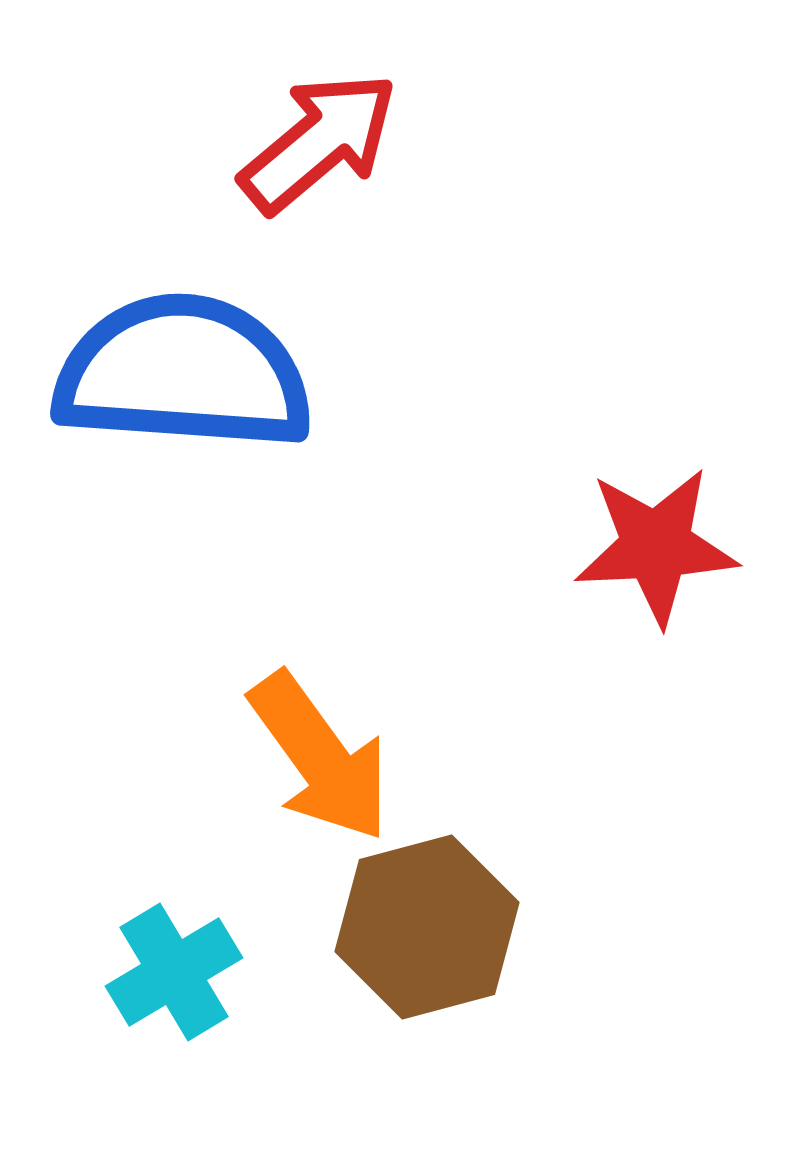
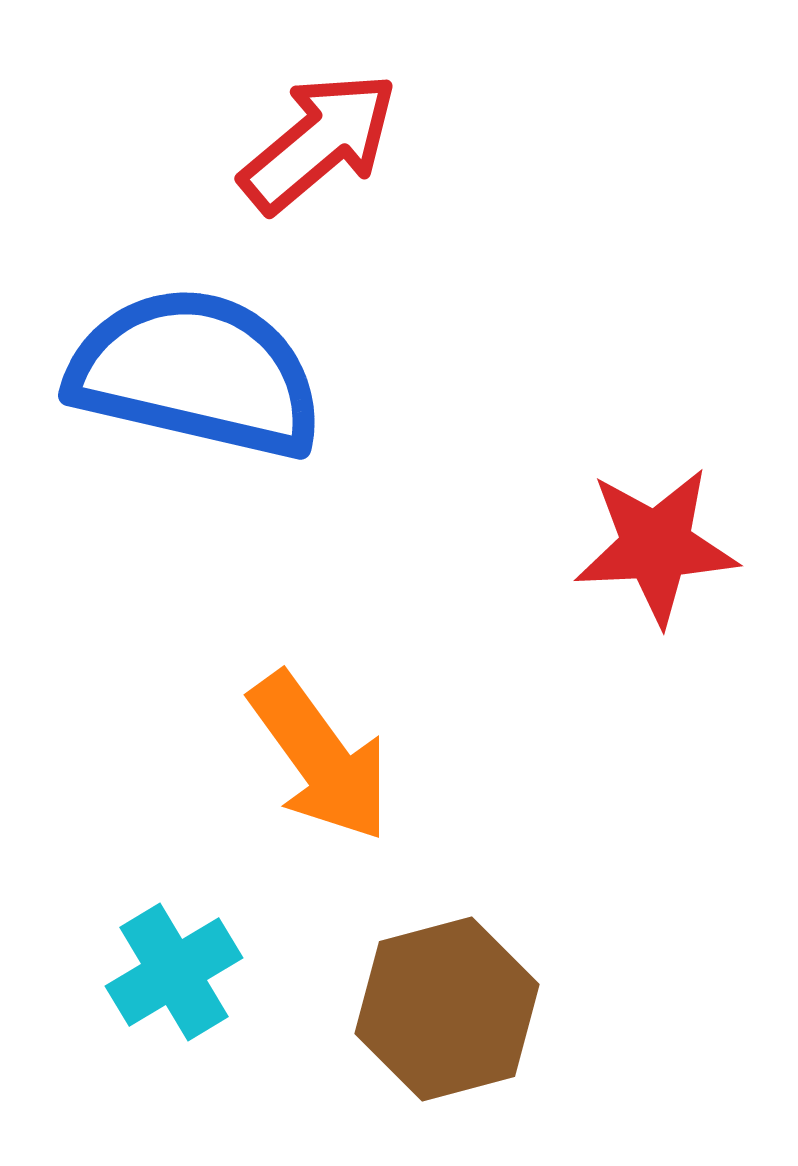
blue semicircle: moved 13 px right; rotated 9 degrees clockwise
brown hexagon: moved 20 px right, 82 px down
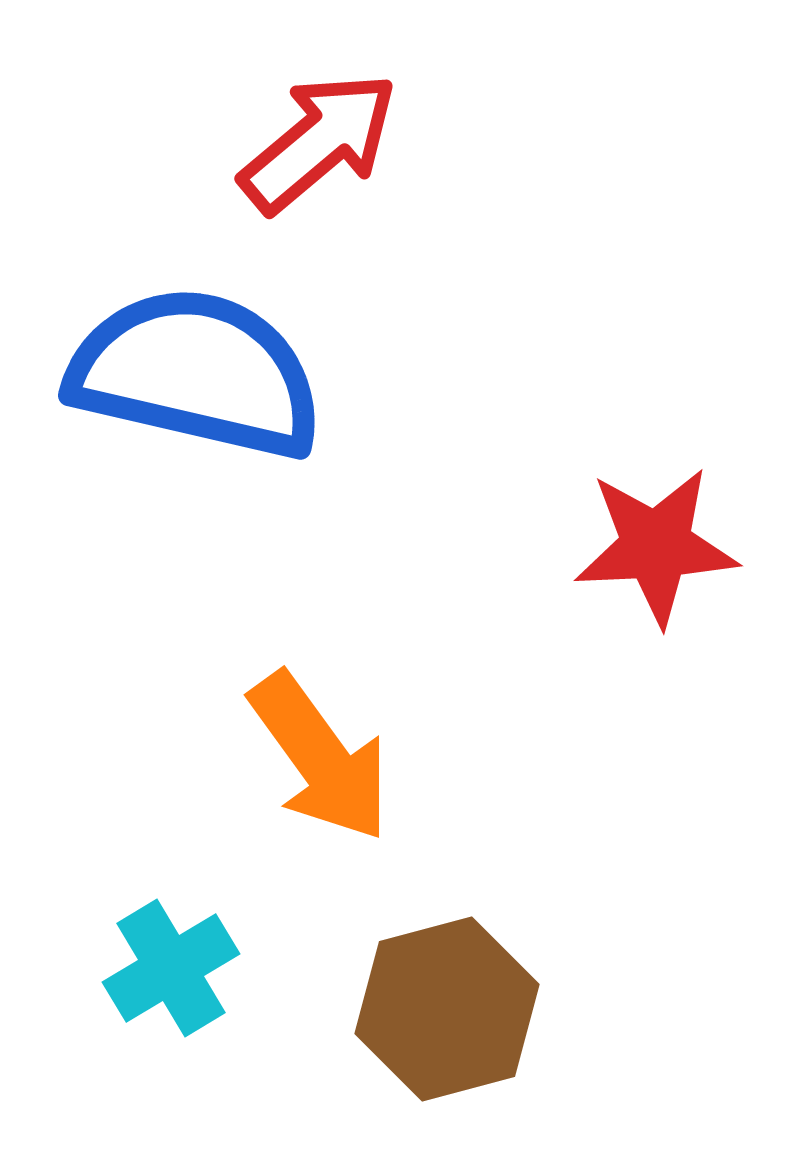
cyan cross: moved 3 px left, 4 px up
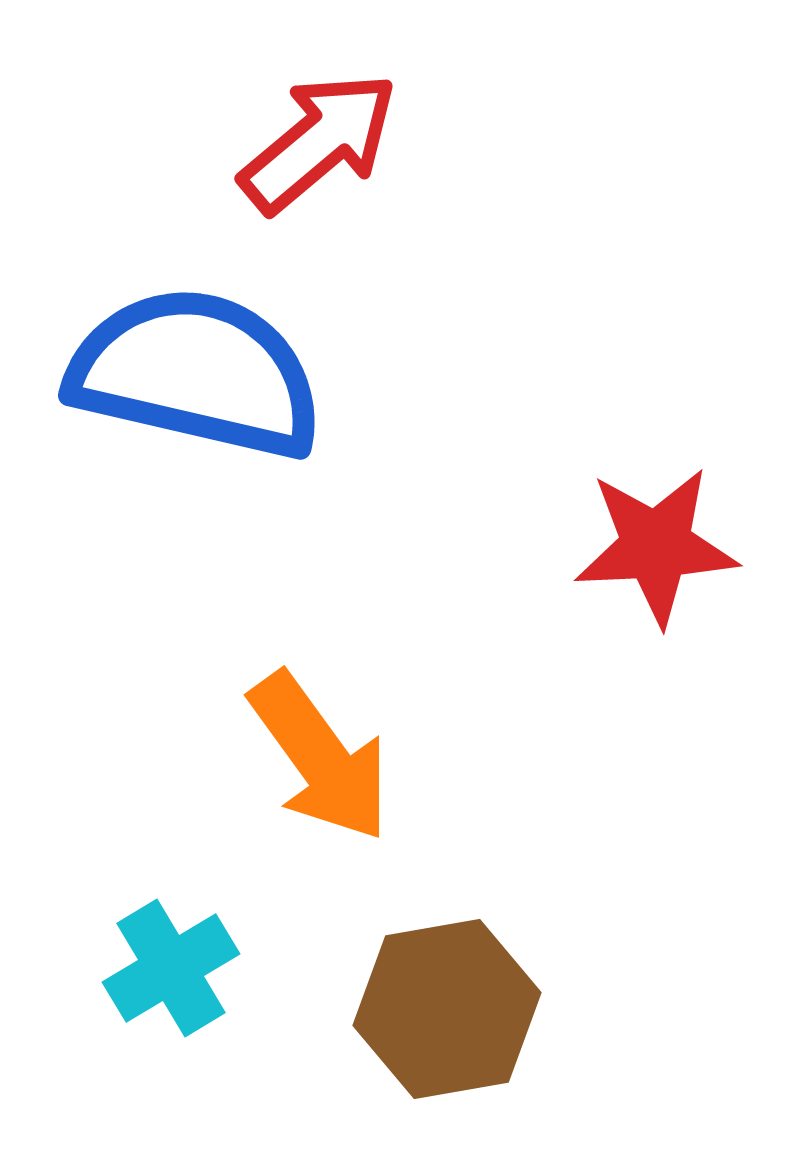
brown hexagon: rotated 5 degrees clockwise
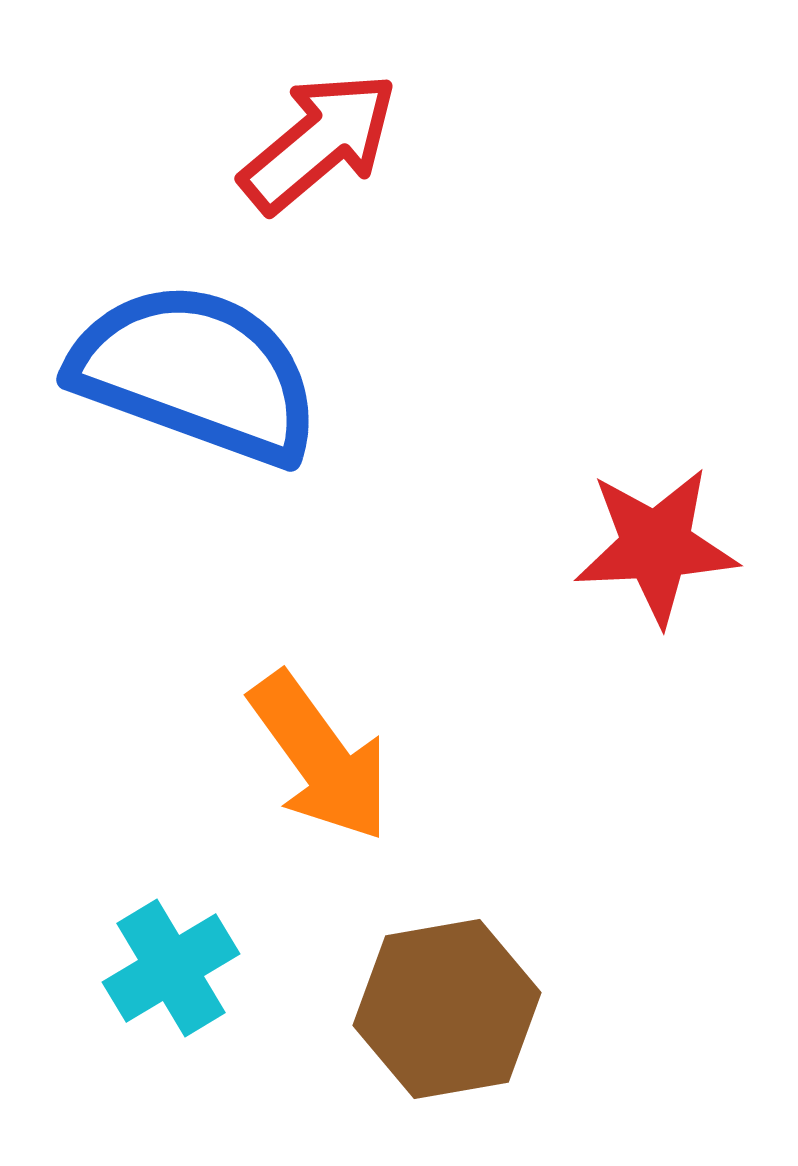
blue semicircle: rotated 7 degrees clockwise
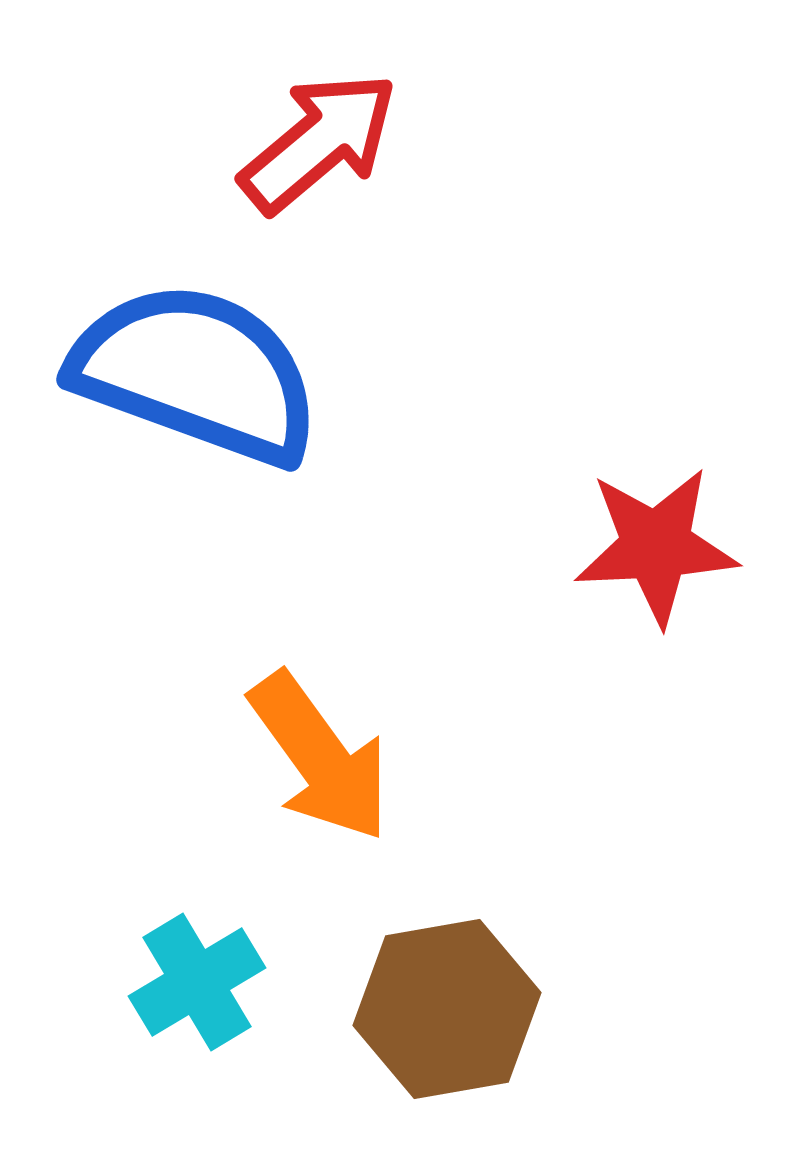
cyan cross: moved 26 px right, 14 px down
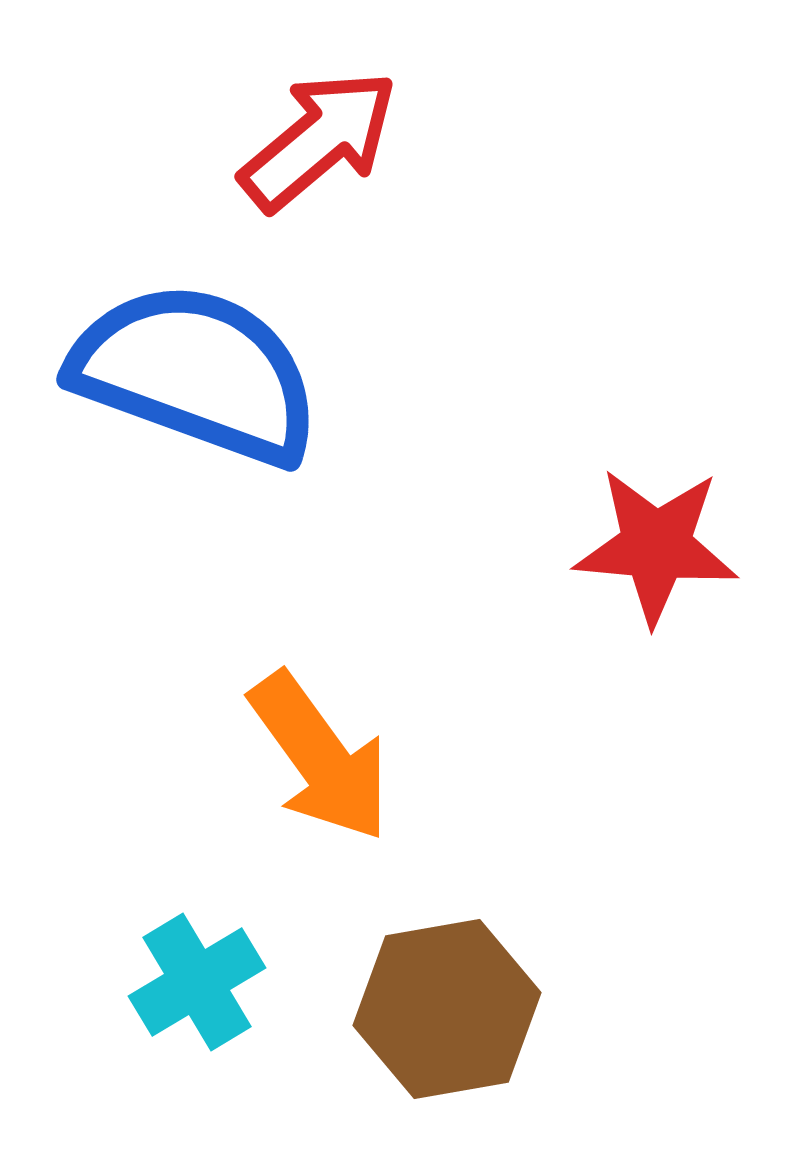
red arrow: moved 2 px up
red star: rotated 8 degrees clockwise
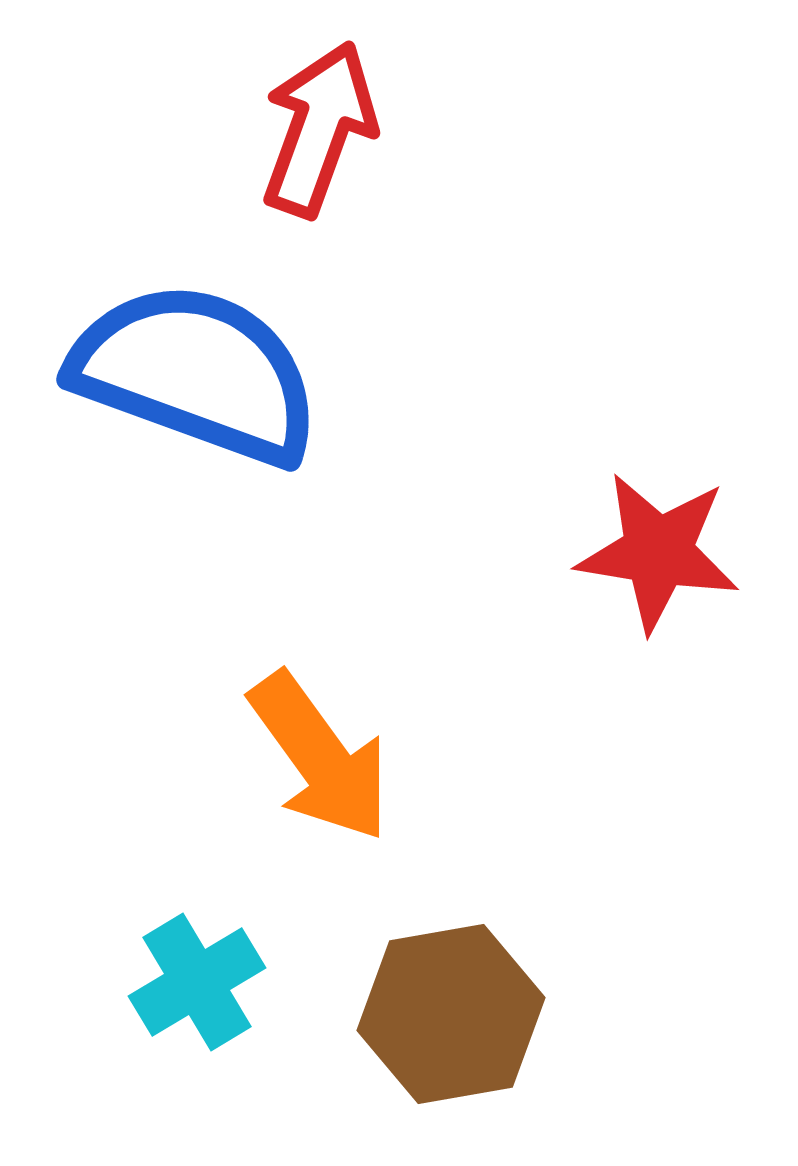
red arrow: moved 11 px up; rotated 30 degrees counterclockwise
red star: moved 2 px right, 6 px down; rotated 4 degrees clockwise
brown hexagon: moved 4 px right, 5 px down
